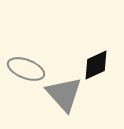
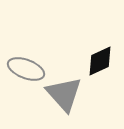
black diamond: moved 4 px right, 4 px up
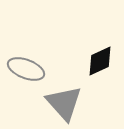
gray triangle: moved 9 px down
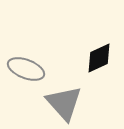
black diamond: moved 1 px left, 3 px up
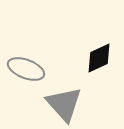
gray triangle: moved 1 px down
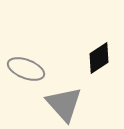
black diamond: rotated 8 degrees counterclockwise
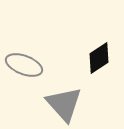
gray ellipse: moved 2 px left, 4 px up
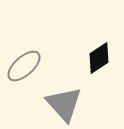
gray ellipse: moved 1 px down; rotated 63 degrees counterclockwise
